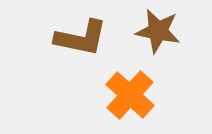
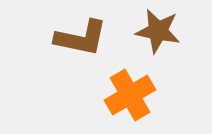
orange cross: rotated 18 degrees clockwise
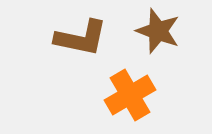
brown star: rotated 9 degrees clockwise
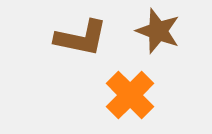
orange cross: rotated 15 degrees counterclockwise
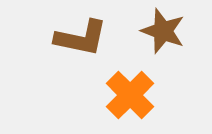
brown star: moved 5 px right
